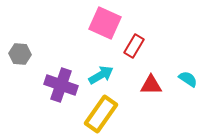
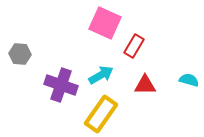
cyan semicircle: moved 1 px right, 1 px down; rotated 18 degrees counterclockwise
red triangle: moved 6 px left
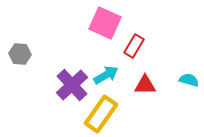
cyan arrow: moved 5 px right
purple cross: moved 11 px right; rotated 28 degrees clockwise
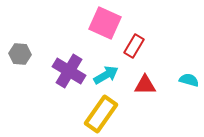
purple cross: moved 3 px left, 14 px up; rotated 16 degrees counterclockwise
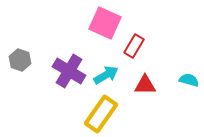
gray hexagon: moved 6 px down; rotated 15 degrees clockwise
